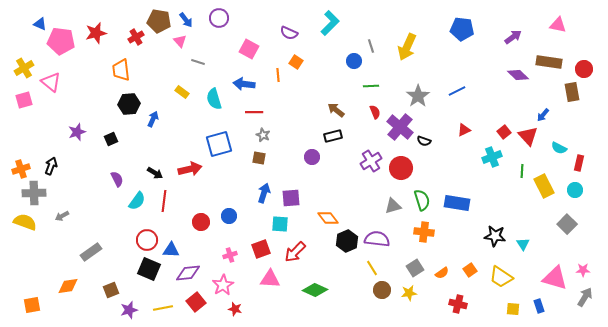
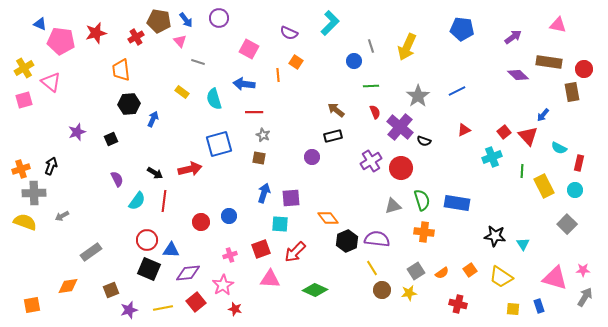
gray square at (415, 268): moved 1 px right, 3 px down
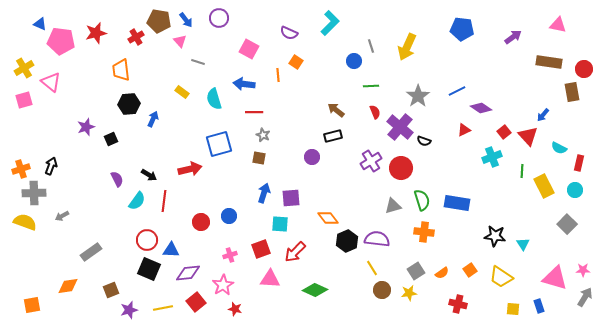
purple diamond at (518, 75): moved 37 px left, 33 px down; rotated 10 degrees counterclockwise
purple star at (77, 132): moved 9 px right, 5 px up
black arrow at (155, 173): moved 6 px left, 2 px down
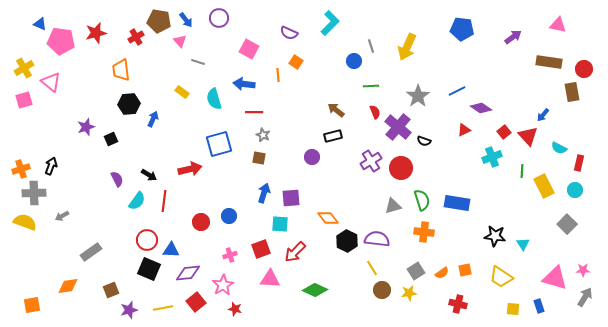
purple cross at (400, 127): moved 2 px left
black hexagon at (347, 241): rotated 10 degrees counterclockwise
orange square at (470, 270): moved 5 px left; rotated 24 degrees clockwise
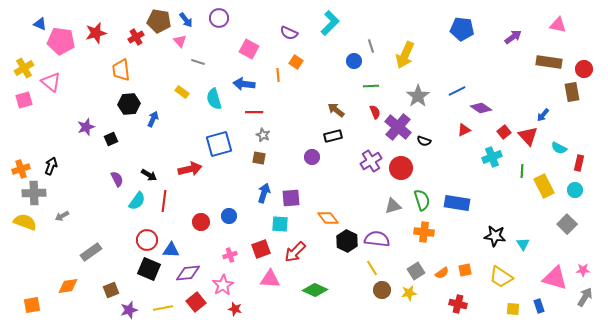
yellow arrow at (407, 47): moved 2 px left, 8 px down
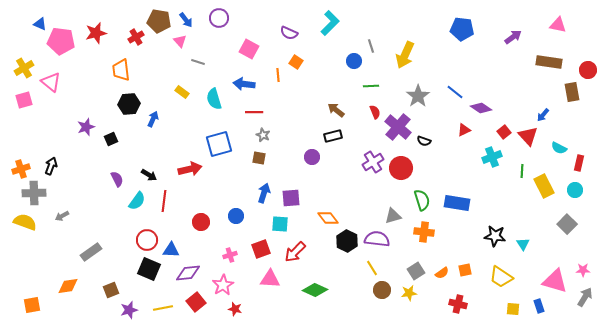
red circle at (584, 69): moved 4 px right, 1 px down
blue line at (457, 91): moved 2 px left, 1 px down; rotated 66 degrees clockwise
purple cross at (371, 161): moved 2 px right, 1 px down
gray triangle at (393, 206): moved 10 px down
blue circle at (229, 216): moved 7 px right
pink triangle at (555, 278): moved 3 px down
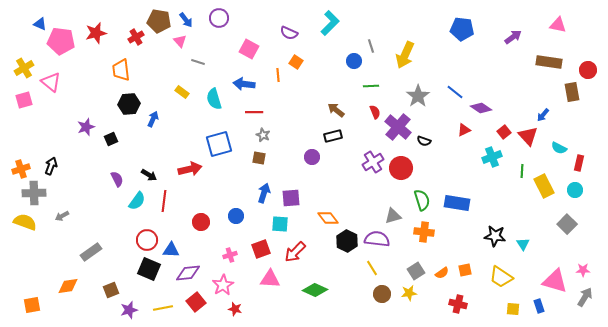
brown circle at (382, 290): moved 4 px down
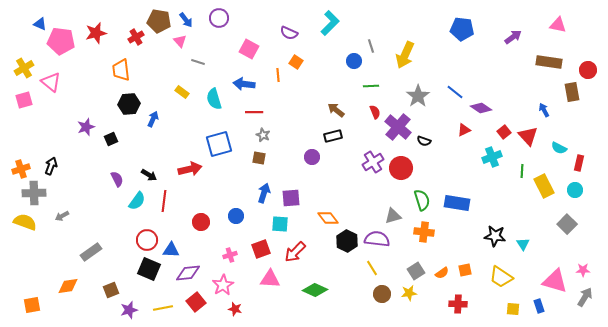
blue arrow at (543, 115): moved 1 px right, 5 px up; rotated 112 degrees clockwise
red cross at (458, 304): rotated 12 degrees counterclockwise
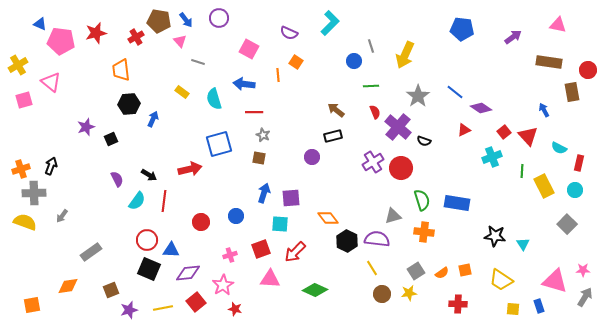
yellow cross at (24, 68): moved 6 px left, 3 px up
gray arrow at (62, 216): rotated 24 degrees counterclockwise
yellow trapezoid at (501, 277): moved 3 px down
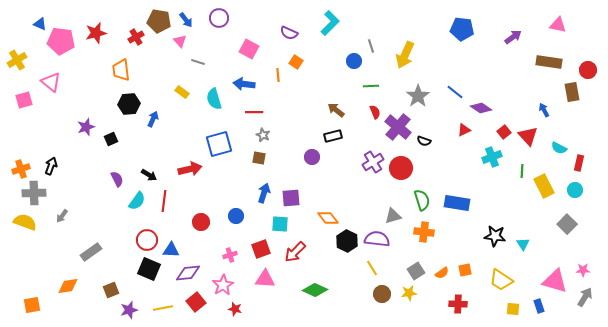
yellow cross at (18, 65): moved 1 px left, 5 px up
pink triangle at (270, 279): moved 5 px left
